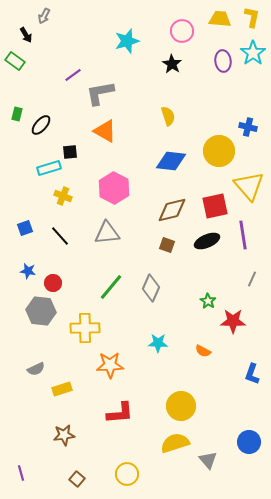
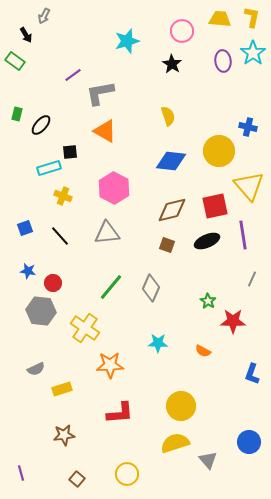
yellow cross at (85, 328): rotated 36 degrees clockwise
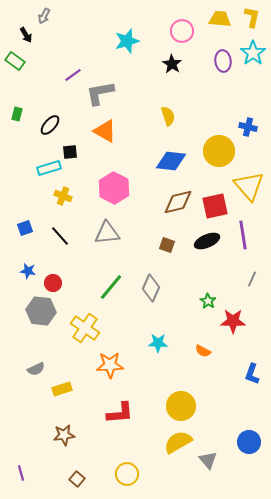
black ellipse at (41, 125): moved 9 px right
brown diamond at (172, 210): moved 6 px right, 8 px up
yellow semicircle at (175, 443): moved 3 px right, 1 px up; rotated 12 degrees counterclockwise
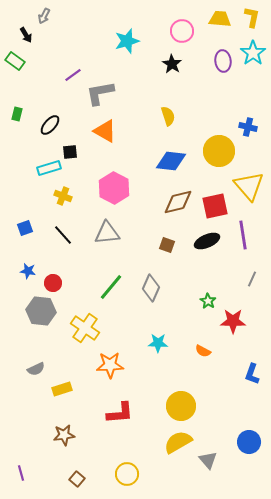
black line at (60, 236): moved 3 px right, 1 px up
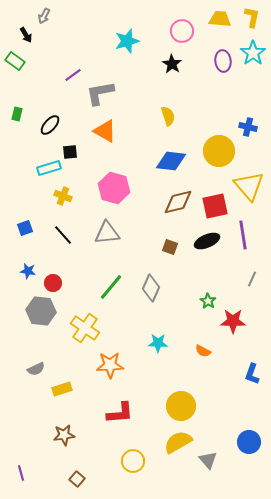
pink hexagon at (114, 188): rotated 12 degrees counterclockwise
brown square at (167, 245): moved 3 px right, 2 px down
yellow circle at (127, 474): moved 6 px right, 13 px up
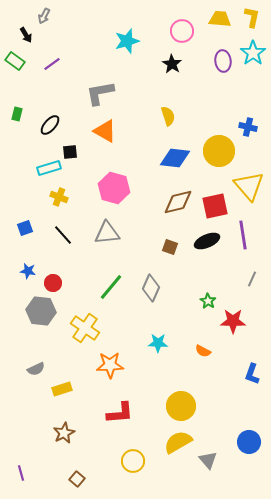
purple line at (73, 75): moved 21 px left, 11 px up
blue diamond at (171, 161): moved 4 px right, 3 px up
yellow cross at (63, 196): moved 4 px left, 1 px down
brown star at (64, 435): moved 2 px up; rotated 20 degrees counterclockwise
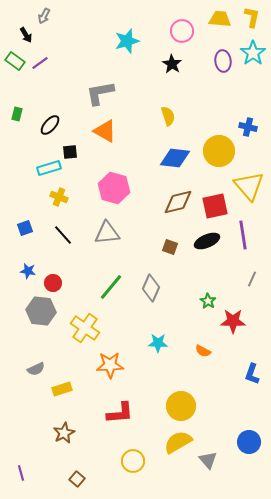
purple line at (52, 64): moved 12 px left, 1 px up
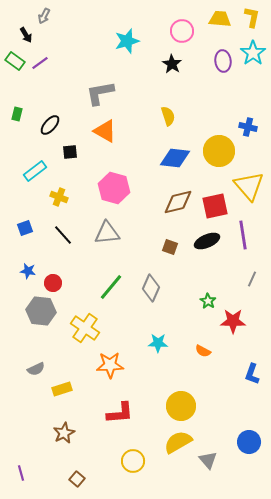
cyan rectangle at (49, 168): moved 14 px left, 3 px down; rotated 20 degrees counterclockwise
